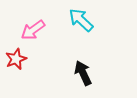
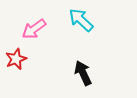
pink arrow: moved 1 px right, 1 px up
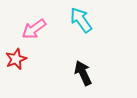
cyan arrow: rotated 12 degrees clockwise
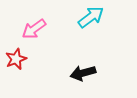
cyan arrow: moved 10 px right, 3 px up; rotated 88 degrees clockwise
black arrow: rotated 80 degrees counterclockwise
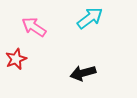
cyan arrow: moved 1 px left, 1 px down
pink arrow: moved 2 px up; rotated 70 degrees clockwise
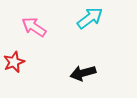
red star: moved 2 px left, 3 px down
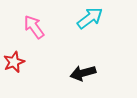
pink arrow: rotated 20 degrees clockwise
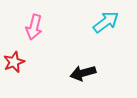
cyan arrow: moved 16 px right, 4 px down
pink arrow: rotated 130 degrees counterclockwise
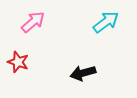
pink arrow: moved 1 px left, 5 px up; rotated 145 degrees counterclockwise
red star: moved 4 px right; rotated 30 degrees counterclockwise
